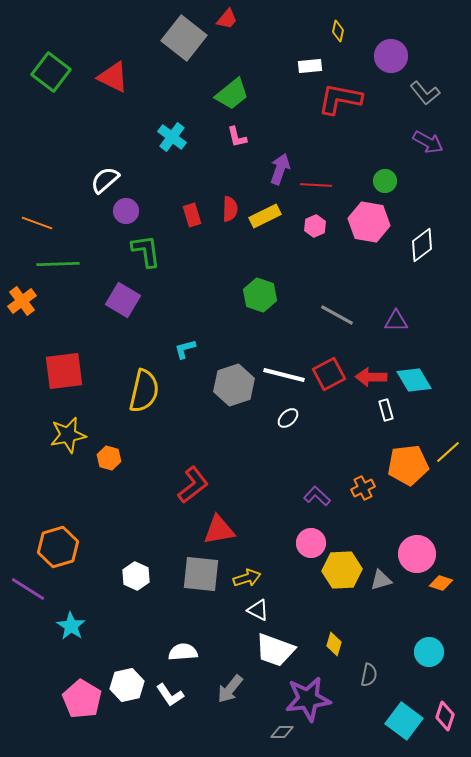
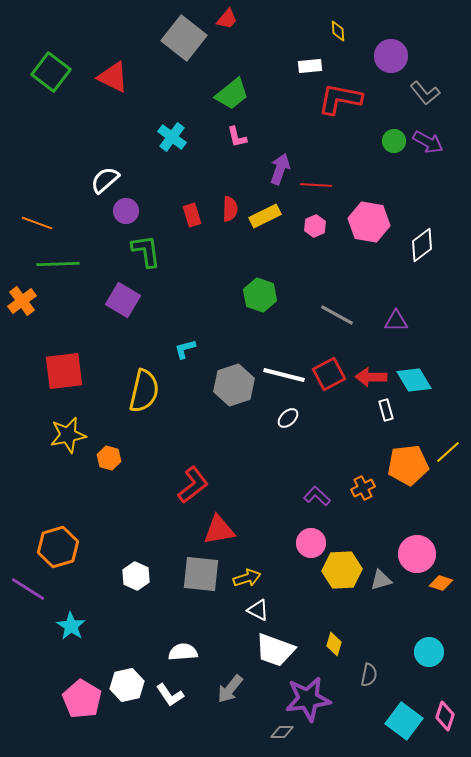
yellow diamond at (338, 31): rotated 15 degrees counterclockwise
green circle at (385, 181): moved 9 px right, 40 px up
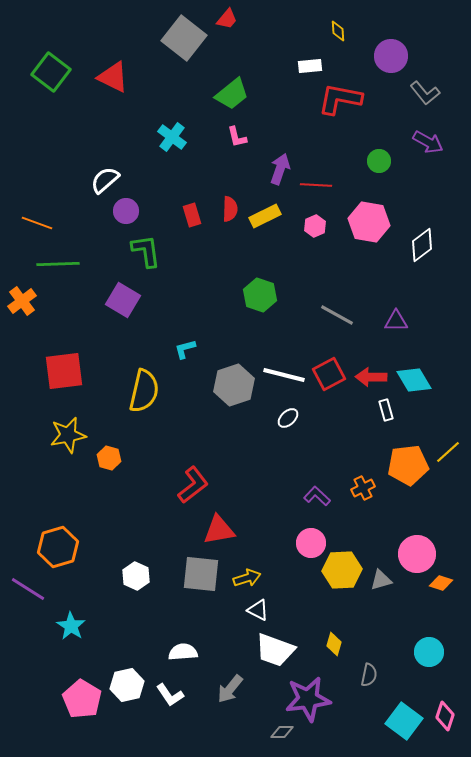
green circle at (394, 141): moved 15 px left, 20 px down
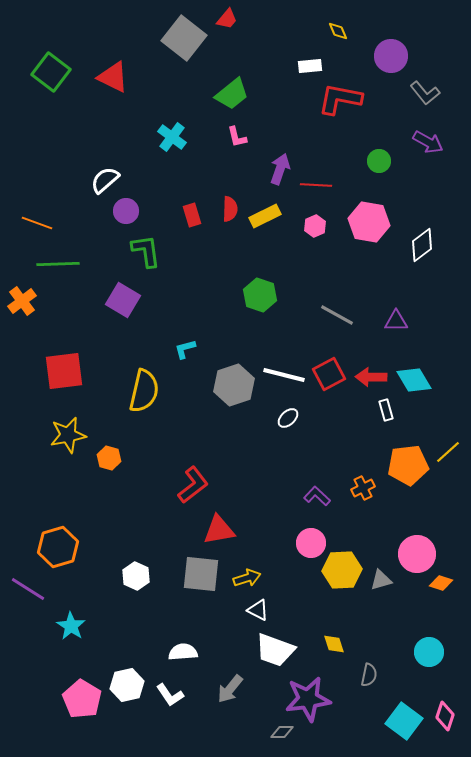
yellow diamond at (338, 31): rotated 20 degrees counterclockwise
yellow diamond at (334, 644): rotated 35 degrees counterclockwise
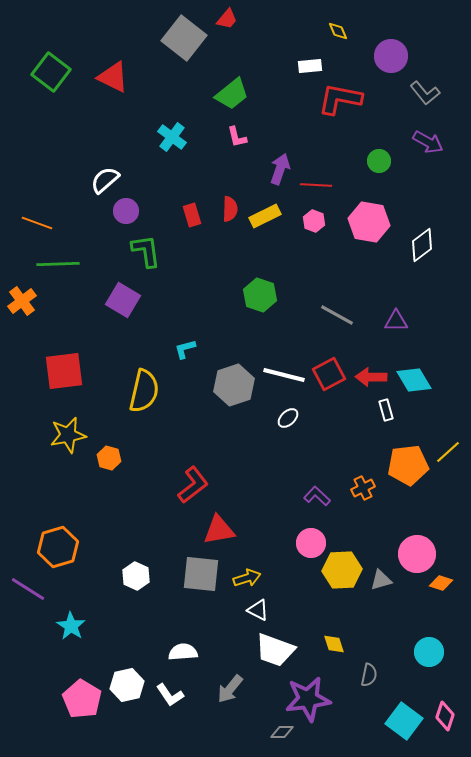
pink hexagon at (315, 226): moved 1 px left, 5 px up; rotated 15 degrees counterclockwise
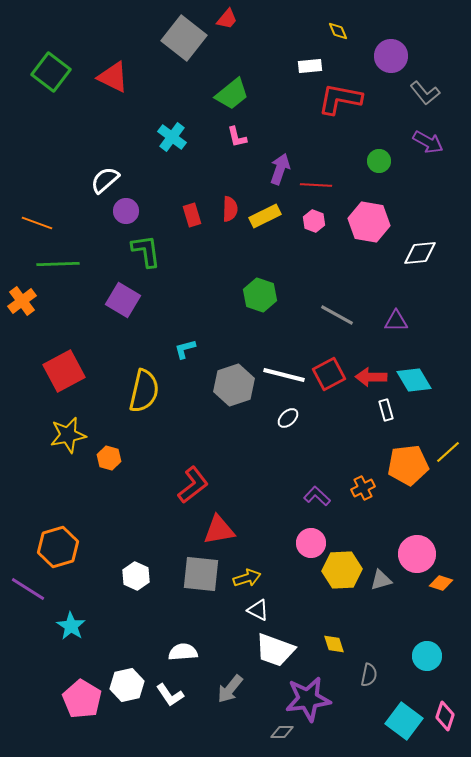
white diamond at (422, 245): moved 2 px left, 8 px down; rotated 32 degrees clockwise
red square at (64, 371): rotated 21 degrees counterclockwise
cyan circle at (429, 652): moved 2 px left, 4 px down
